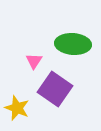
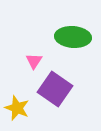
green ellipse: moved 7 px up
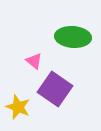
pink triangle: rotated 24 degrees counterclockwise
yellow star: moved 1 px right, 1 px up
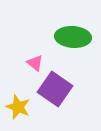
pink triangle: moved 1 px right, 2 px down
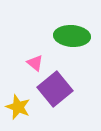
green ellipse: moved 1 px left, 1 px up
purple square: rotated 16 degrees clockwise
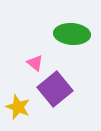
green ellipse: moved 2 px up
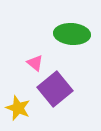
yellow star: moved 1 px down
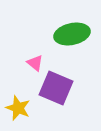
green ellipse: rotated 16 degrees counterclockwise
purple square: moved 1 px right, 1 px up; rotated 28 degrees counterclockwise
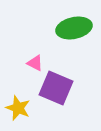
green ellipse: moved 2 px right, 6 px up
pink triangle: rotated 12 degrees counterclockwise
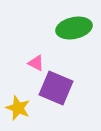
pink triangle: moved 1 px right
